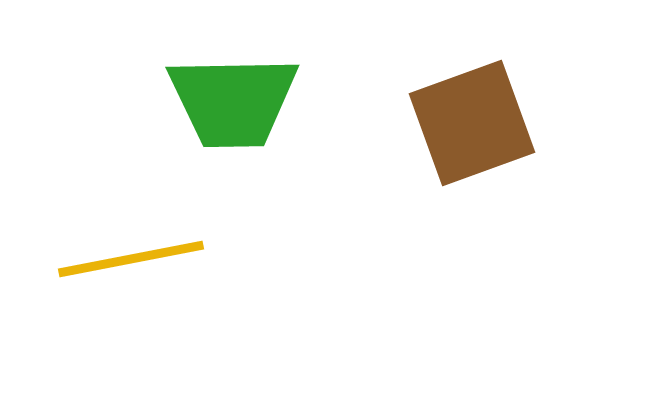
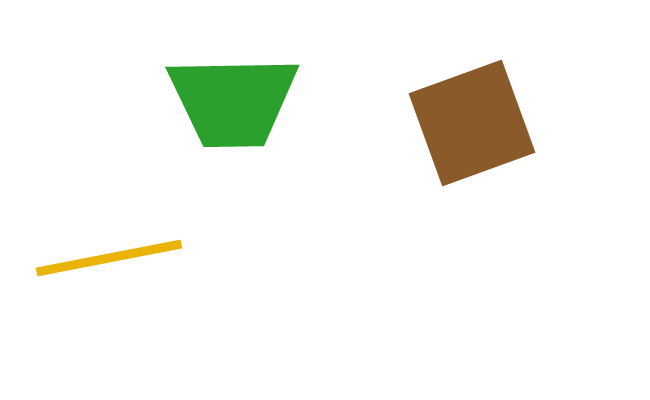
yellow line: moved 22 px left, 1 px up
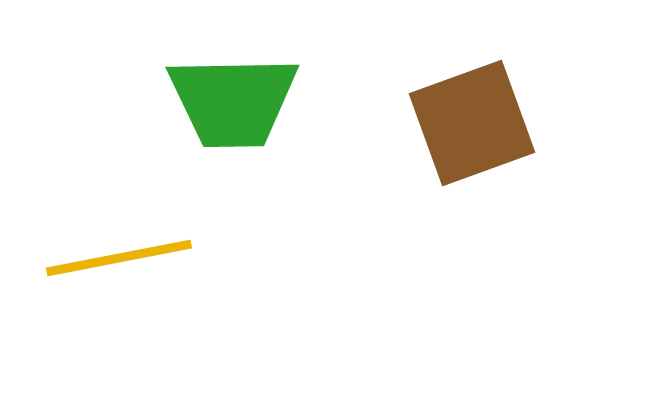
yellow line: moved 10 px right
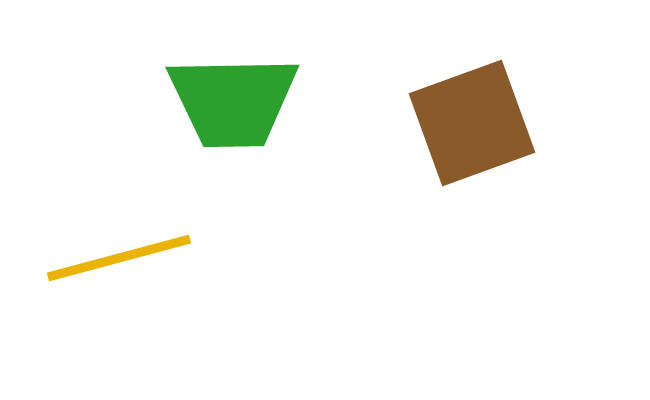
yellow line: rotated 4 degrees counterclockwise
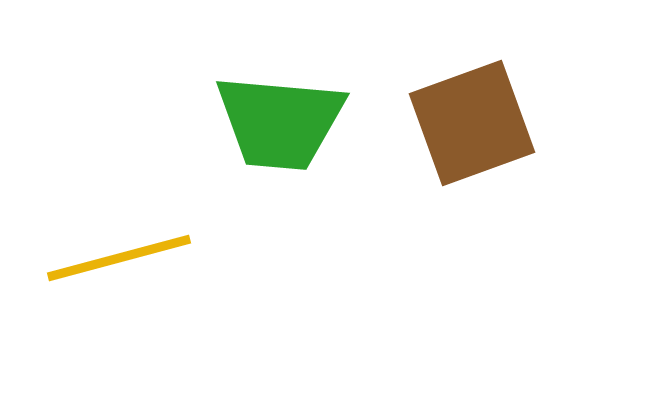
green trapezoid: moved 47 px right, 21 px down; rotated 6 degrees clockwise
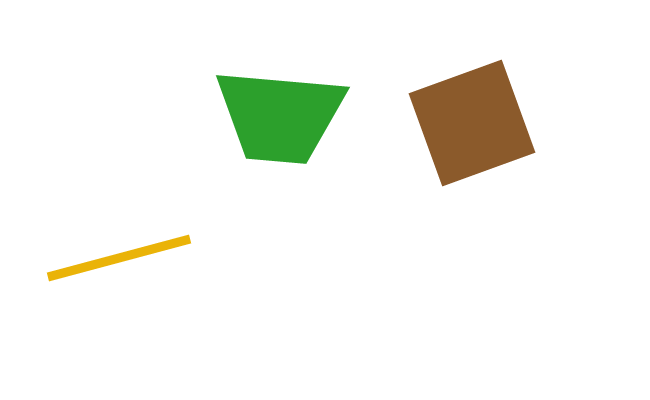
green trapezoid: moved 6 px up
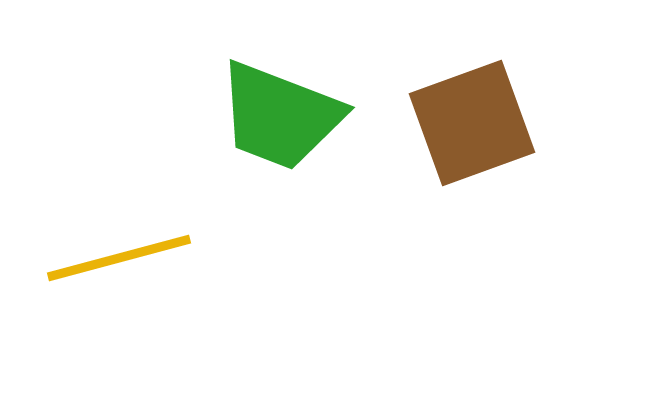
green trapezoid: rotated 16 degrees clockwise
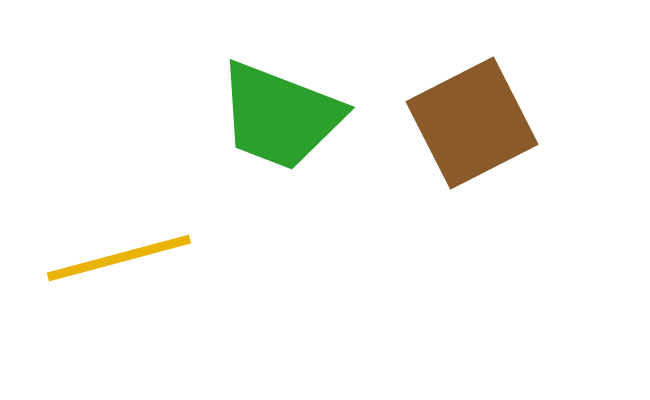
brown square: rotated 7 degrees counterclockwise
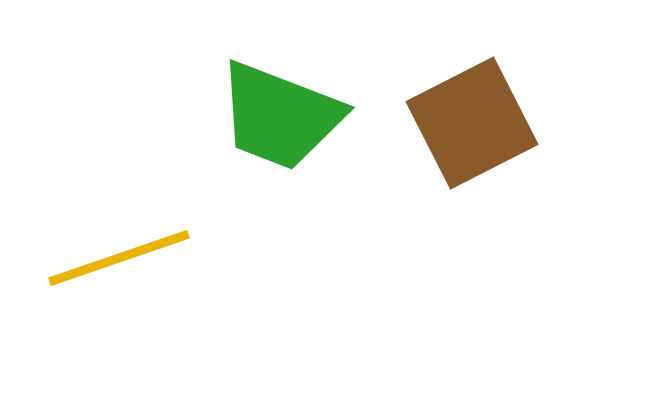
yellow line: rotated 4 degrees counterclockwise
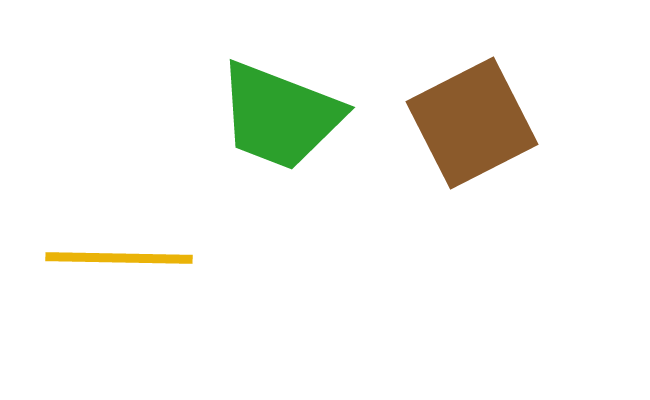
yellow line: rotated 20 degrees clockwise
